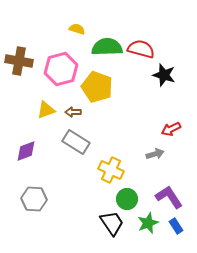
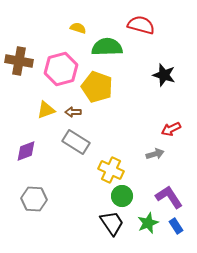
yellow semicircle: moved 1 px right, 1 px up
red semicircle: moved 24 px up
green circle: moved 5 px left, 3 px up
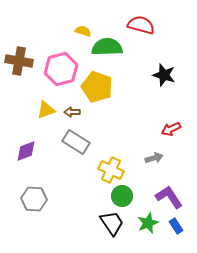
yellow semicircle: moved 5 px right, 3 px down
brown arrow: moved 1 px left
gray arrow: moved 1 px left, 4 px down
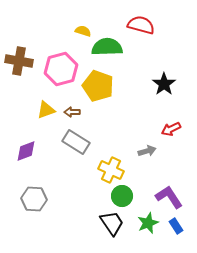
black star: moved 9 px down; rotated 20 degrees clockwise
yellow pentagon: moved 1 px right, 1 px up
gray arrow: moved 7 px left, 7 px up
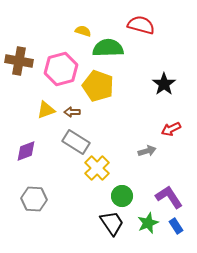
green semicircle: moved 1 px right, 1 px down
yellow cross: moved 14 px left, 2 px up; rotated 20 degrees clockwise
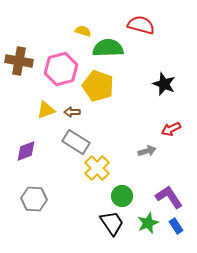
black star: rotated 15 degrees counterclockwise
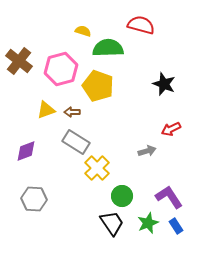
brown cross: rotated 28 degrees clockwise
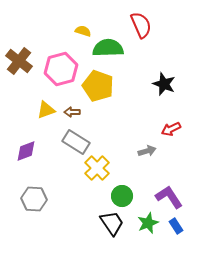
red semicircle: rotated 52 degrees clockwise
